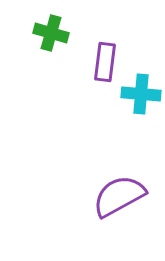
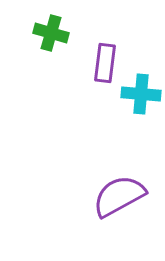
purple rectangle: moved 1 px down
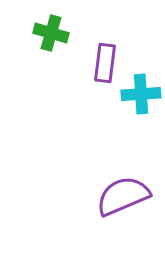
cyan cross: rotated 9 degrees counterclockwise
purple semicircle: moved 4 px right; rotated 6 degrees clockwise
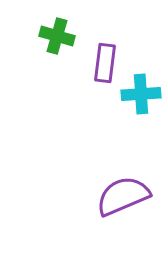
green cross: moved 6 px right, 3 px down
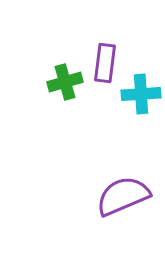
green cross: moved 8 px right, 46 px down; rotated 32 degrees counterclockwise
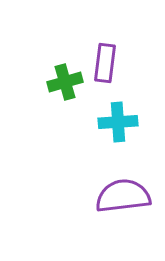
cyan cross: moved 23 px left, 28 px down
purple semicircle: rotated 16 degrees clockwise
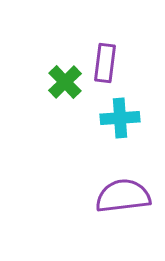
green cross: rotated 28 degrees counterclockwise
cyan cross: moved 2 px right, 4 px up
